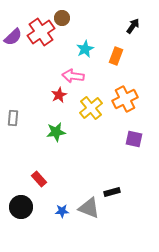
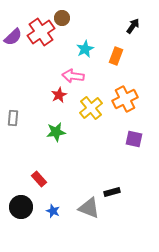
blue star: moved 9 px left; rotated 24 degrees clockwise
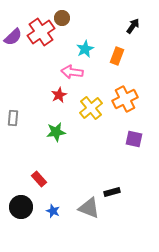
orange rectangle: moved 1 px right
pink arrow: moved 1 px left, 4 px up
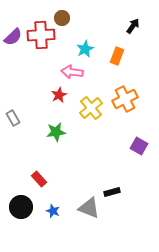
red cross: moved 3 px down; rotated 32 degrees clockwise
gray rectangle: rotated 35 degrees counterclockwise
purple square: moved 5 px right, 7 px down; rotated 18 degrees clockwise
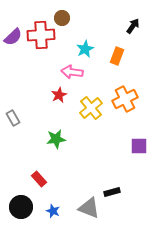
green star: moved 7 px down
purple square: rotated 30 degrees counterclockwise
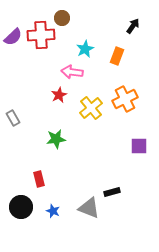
red rectangle: rotated 28 degrees clockwise
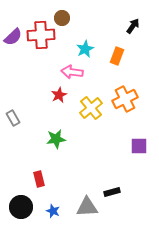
gray triangle: moved 2 px left, 1 px up; rotated 25 degrees counterclockwise
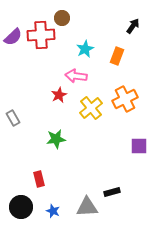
pink arrow: moved 4 px right, 4 px down
